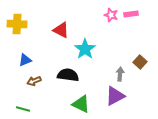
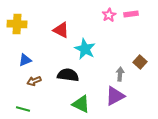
pink star: moved 2 px left; rotated 24 degrees clockwise
cyan star: rotated 10 degrees counterclockwise
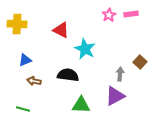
brown arrow: rotated 32 degrees clockwise
green triangle: moved 1 px down; rotated 24 degrees counterclockwise
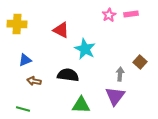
purple triangle: rotated 25 degrees counterclockwise
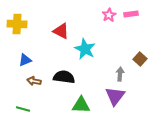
red triangle: moved 1 px down
brown square: moved 3 px up
black semicircle: moved 4 px left, 2 px down
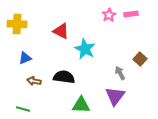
blue triangle: moved 2 px up
gray arrow: moved 1 px up; rotated 32 degrees counterclockwise
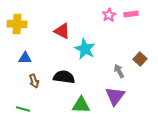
red triangle: moved 1 px right
blue triangle: rotated 24 degrees clockwise
gray arrow: moved 1 px left, 2 px up
brown arrow: rotated 120 degrees counterclockwise
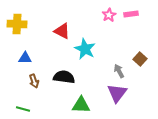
purple triangle: moved 2 px right, 3 px up
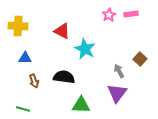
yellow cross: moved 1 px right, 2 px down
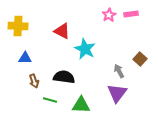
green line: moved 27 px right, 9 px up
